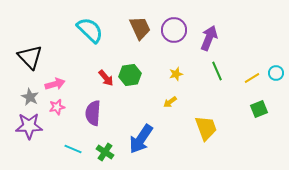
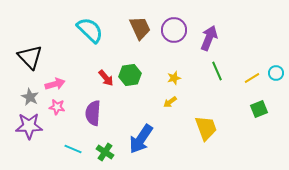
yellow star: moved 2 px left, 4 px down
pink star: rotated 21 degrees clockwise
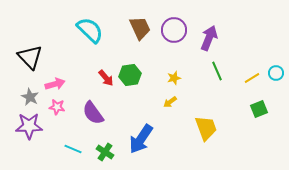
purple semicircle: rotated 40 degrees counterclockwise
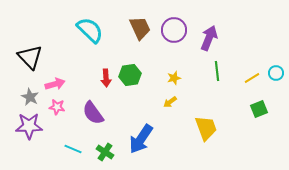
green line: rotated 18 degrees clockwise
red arrow: rotated 36 degrees clockwise
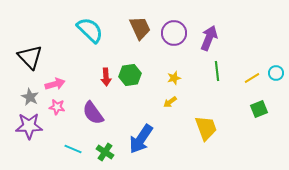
purple circle: moved 3 px down
red arrow: moved 1 px up
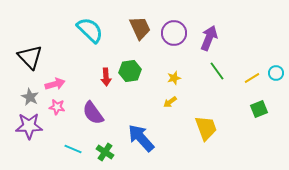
green line: rotated 30 degrees counterclockwise
green hexagon: moved 4 px up
blue arrow: moved 1 px up; rotated 104 degrees clockwise
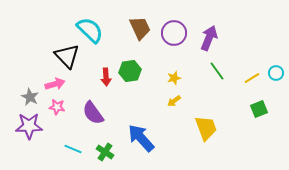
black triangle: moved 37 px right, 1 px up
yellow arrow: moved 4 px right, 1 px up
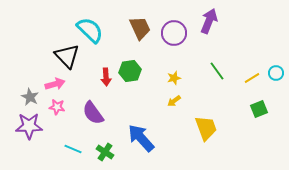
purple arrow: moved 17 px up
